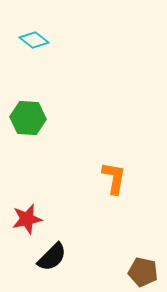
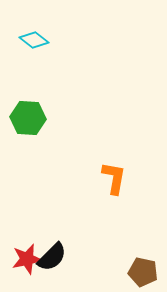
red star: moved 40 px down
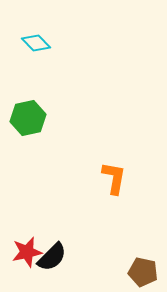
cyan diamond: moved 2 px right, 3 px down; rotated 8 degrees clockwise
green hexagon: rotated 16 degrees counterclockwise
red star: moved 7 px up
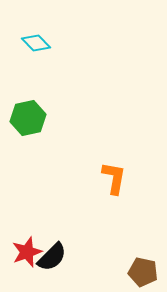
red star: rotated 8 degrees counterclockwise
